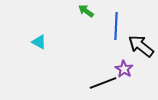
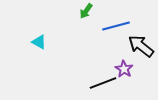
green arrow: rotated 91 degrees counterclockwise
blue line: rotated 72 degrees clockwise
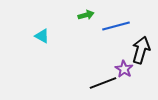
green arrow: moved 4 px down; rotated 140 degrees counterclockwise
cyan triangle: moved 3 px right, 6 px up
black arrow: moved 4 px down; rotated 68 degrees clockwise
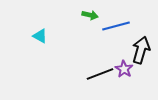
green arrow: moved 4 px right; rotated 28 degrees clockwise
cyan triangle: moved 2 px left
black line: moved 3 px left, 9 px up
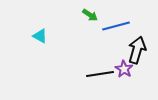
green arrow: rotated 21 degrees clockwise
black arrow: moved 4 px left
black line: rotated 12 degrees clockwise
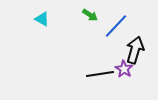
blue line: rotated 32 degrees counterclockwise
cyan triangle: moved 2 px right, 17 px up
black arrow: moved 2 px left
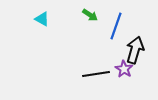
blue line: rotated 24 degrees counterclockwise
black line: moved 4 px left
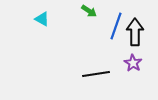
green arrow: moved 1 px left, 4 px up
black arrow: moved 18 px up; rotated 16 degrees counterclockwise
purple star: moved 9 px right, 6 px up
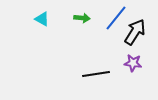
green arrow: moved 7 px left, 7 px down; rotated 28 degrees counterclockwise
blue line: moved 8 px up; rotated 20 degrees clockwise
black arrow: rotated 32 degrees clockwise
purple star: rotated 24 degrees counterclockwise
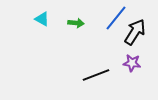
green arrow: moved 6 px left, 5 px down
purple star: moved 1 px left
black line: moved 1 px down; rotated 12 degrees counterclockwise
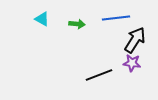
blue line: rotated 44 degrees clockwise
green arrow: moved 1 px right, 1 px down
black arrow: moved 8 px down
black line: moved 3 px right
